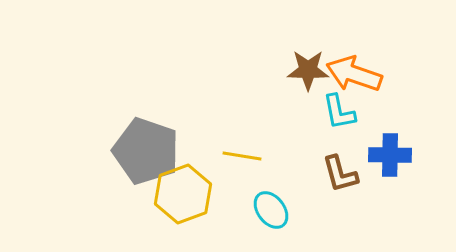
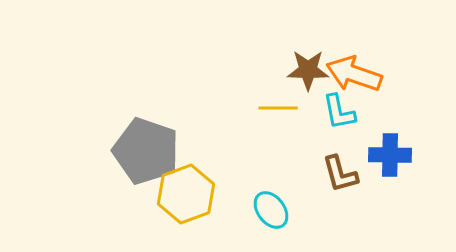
yellow line: moved 36 px right, 48 px up; rotated 9 degrees counterclockwise
yellow hexagon: moved 3 px right
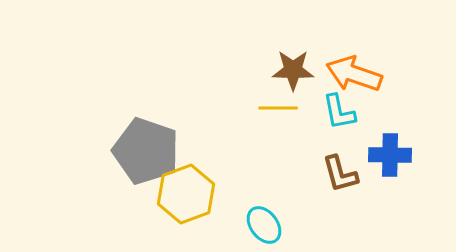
brown star: moved 15 px left
cyan ellipse: moved 7 px left, 15 px down
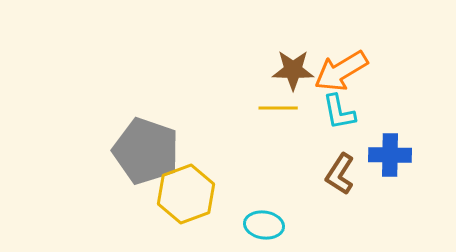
orange arrow: moved 13 px left, 3 px up; rotated 50 degrees counterclockwise
brown L-shape: rotated 48 degrees clockwise
cyan ellipse: rotated 45 degrees counterclockwise
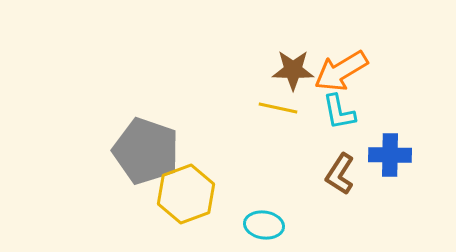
yellow line: rotated 12 degrees clockwise
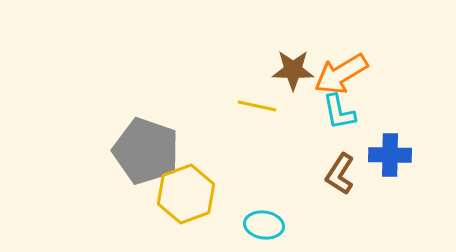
orange arrow: moved 3 px down
yellow line: moved 21 px left, 2 px up
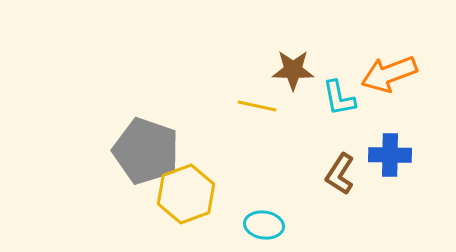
orange arrow: moved 48 px right; rotated 10 degrees clockwise
cyan L-shape: moved 14 px up
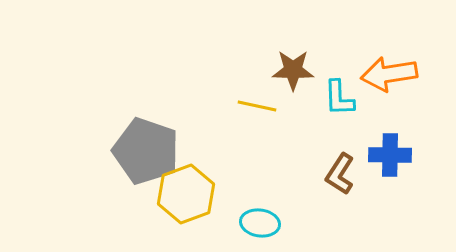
orange arrow: rotated 12 degrees clockwise
cyan L-shape: rotated 9 degrees clockwise
cyan ellipse: moved 4 px left, 2 px up
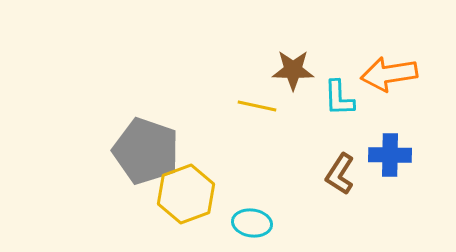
cyan ellipse: moved 8 px left
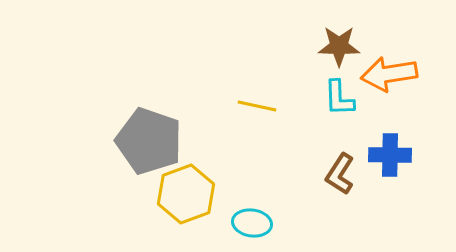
brown star: moved 46 px right, 24 px up
gray pentagon: moved 3 px right, 10 px up
